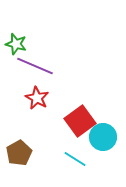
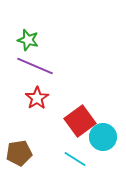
green star: moved 12 px right, 4 px up
red star: rotated 10 degrees clockwise
brown pentagon: rotated 20 degrees clockwise
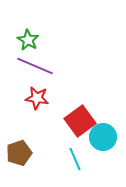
green star: rotated 15 degrees clockwise
red star: rotated 30 degrees counterclockwise
brown pentagon: rotated 10 degrees counterclockwise
cyan line: rotated 35 degrees clockwise
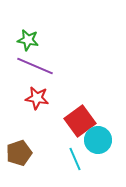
green star: rotated 20 degrees counterclockwise
cyan circle: moved 5 px left, 3 px down
